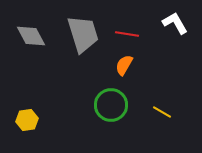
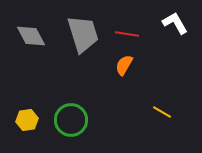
green circle: moved 40 px left, 15 px down
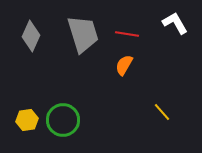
gray diamond: rotated 52 degrees clockwise
yellow line: rotated 18 degrees clockwise
green circle: moved 8 px left
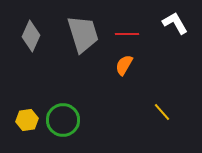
red line: rotated 10 degrees counterclockwise
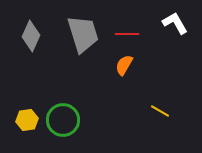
yellow line: moved 2 px left, 1 px up; rotated 18 degrees counterclockwise
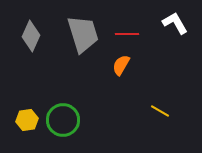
orange semicircle: moved 3 px left
